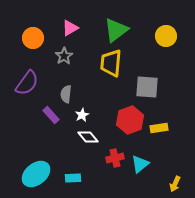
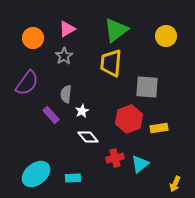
pink triangle: moved 3 px left, 1 px down
white star: moved 4 px up
red hexagon: moved 1 px left, 1 px up
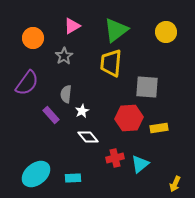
pink triangle: moved 5 px right, 3 px up
yellow circle: moved 4 px up
red hexagon: moved 1 px up; rotated 16 degrees clockwise
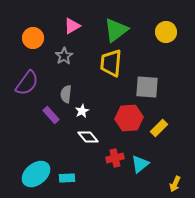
yellow rectangle: rotated 36 degrees counterclockwise
cyan rectangle: moved 6 px left
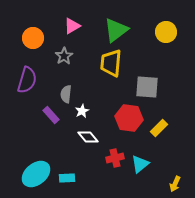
purple semicircle: moved 3 px up; rotated 20 degrees counterclockwise
red hexagon: rotated 12 degrees clockwise
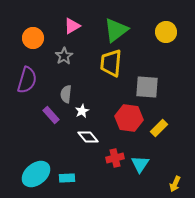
cyan triangle: rotated 18 degrees counterclockwise
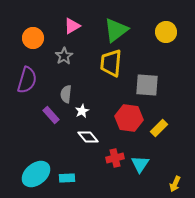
gray square: moved 2 px up
